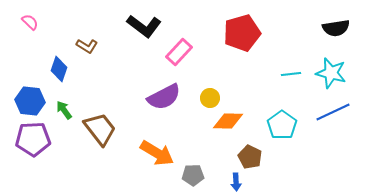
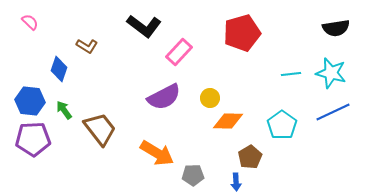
brown pentagon: rotated 15 degrees clockwise
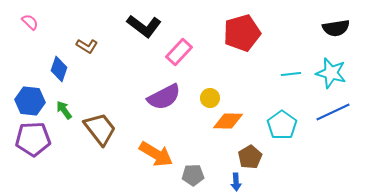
orange arrow: moved 1 px left, 1 px down
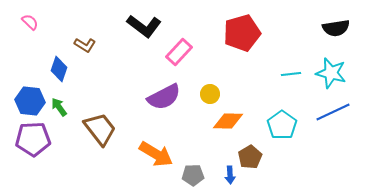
brown L-shape: moved 2 px left, 1 px up
yellow circle: moved 4 px up
green arrow: moved 5 px left, 3 px up
blue arrow: moved 6 px left, 7 px up
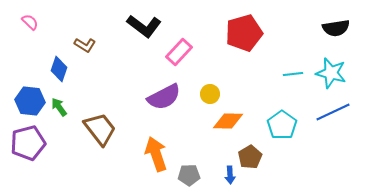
red pentagon: moved 2 px right
cyan line: moved 2 px right
purple pentagon: moved 5 px left, 4 px down; rotated 12 degrees counterclockwise
orange arrow: rotated 140 degrees counterclockwise
gray pentagon: moved 4 px left
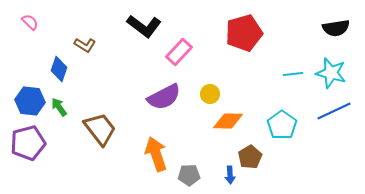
blue line: moved 1 px right, 1 px up
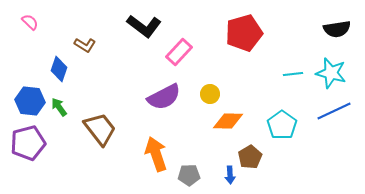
black semicircle: moved 1 px right, 1 px down
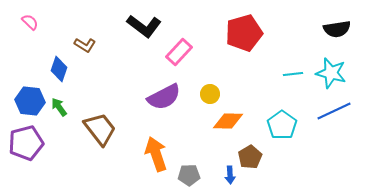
purple pentagon: moved 2 px left
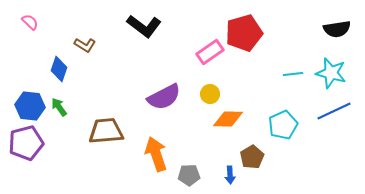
pink rectangle: moved 31 px right; rotated 12 degrees clockwise
blue hexagon: moved 5 px down
orange diamond: moved 2 px up
cyan pentagon: moved 1 px right; rotated 12 degrees clockwise
brown trapezoid: moved 6 px right, 2 px down; rotated 57 degrees counterclockwise
brown pentagon: moved 2 px right
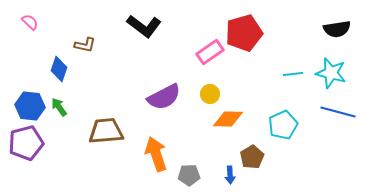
brown L-shape: rotated 20 degrees counterclockwise
blue line: moved 4 px right, 1 px down; rotated 40 degrees clockwise
